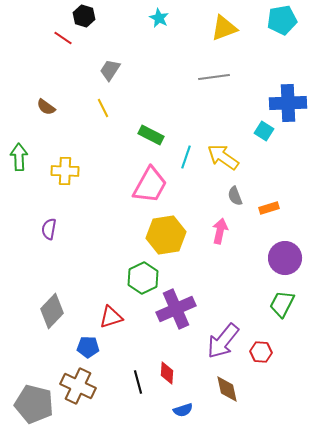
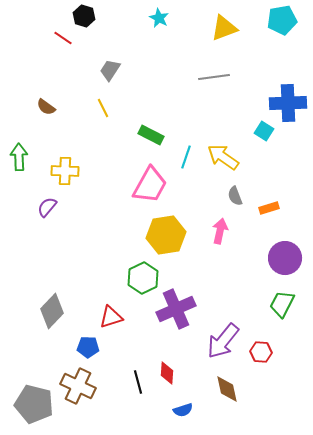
purple semicircle: moved 2 px left, 22 px up; rotated 30 degrees clockwise
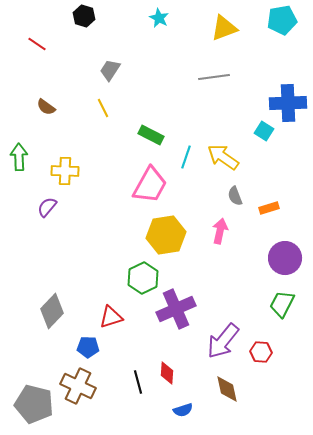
red line: moved 26 px left, 6 px down
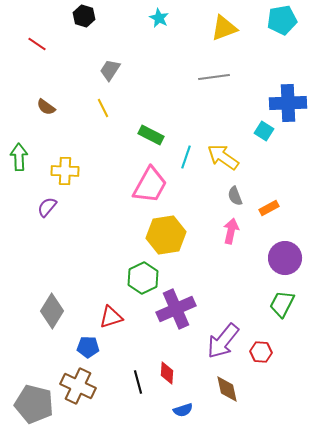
orange rectangle: rotated 12 degrees counterclockwise
pink arrow: moved 11 px right
gray diamond: rotated 12 degrees counterclockwise
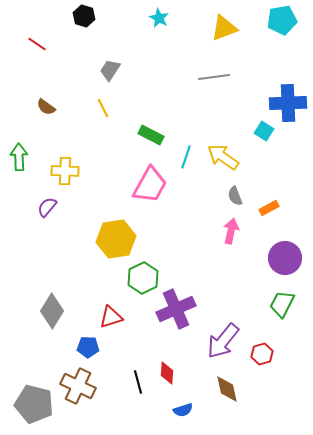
yellow hexagon: moved 50 px left, 4 px down
red hexagon: moved 1 px right, 2 px down; rotated 20 degrees counterclockwise
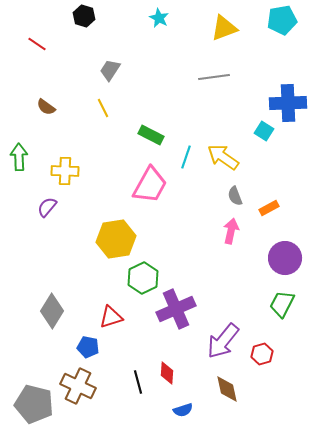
blue pentagon: rotated 10 degrees clockwise
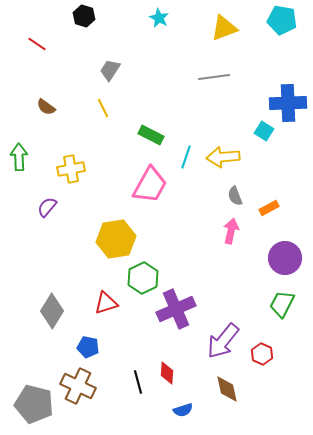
cyan pentagon: rotated 20 degrees clockwise
yellow arrow: rotated 40 degrees counterclockwise
yellow cross: moved 6 px right, 2 px up; rotated 12 degrees counterclockwise
red triangle: moved 5 px left, 14 px up
red hexagon: rotated 20 degrees counterclockwise
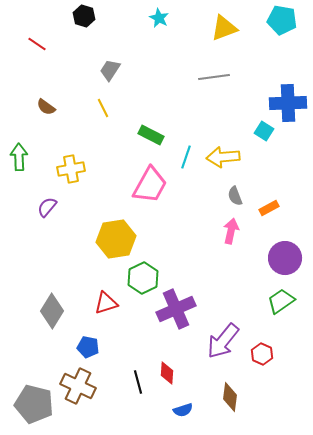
green trapezoid: moved 1 px left, 3 px up; rotated 28 degrees clockwise
brown diamond: moved 3 px right, 8 px down; rotated 20 degrees clockwise
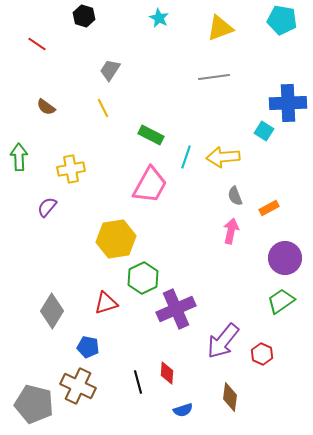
yellow triangle: moved 4 px left
